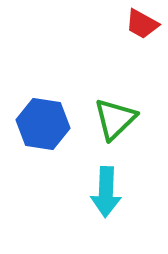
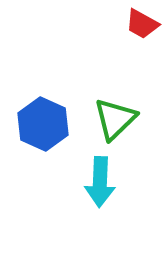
blue hexagon: rotated 15 degrees clockwise
cyan arrow: moved 6 px left, 10 px up
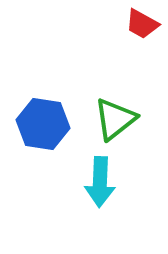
green triangle: rotated 6 degrees clockwise
blue hexagon: rotated 15 degrees counterclockwise
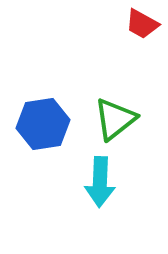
blue hexagon: rotated 18 degrees counterclockwise
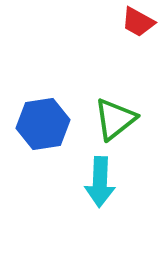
red trapezoid: moved 4 px left, 2 px up
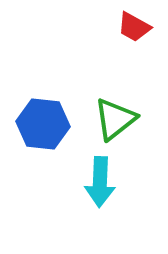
red trapezoid: moved 4 px left, 5 px down
blue hexagon: rotated 15 degrees clockwise
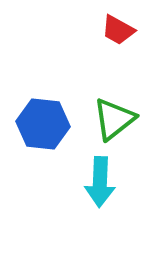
red trapezoid: moved 16 px left, 3 px down
green triangle: moved 1 px left
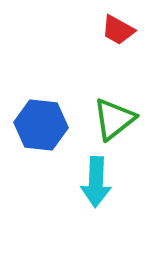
blue hexagon: moved 2 px left, 1 px down
cyan arrow: moved 4 px left
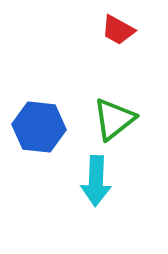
blue hexagon: moved 2 px left, 2 px down
cyan arrow: moved 1 px up
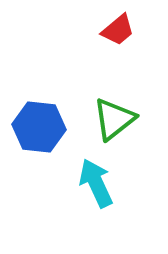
red trapezoid: rotated 69 degrees counterclockwise
cyan arrow: moved 2 px down; rotated 153 degrees clockwise
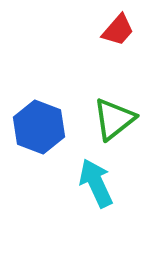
red trapezoid: rotated 9 degrees counterclockwise
blue hexagon: rotated 15 degrees clockwise
